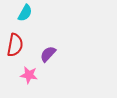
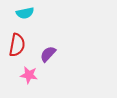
cyan semicircle: rotated 48 degrees clockwise
red semicircle: moved 2 px right
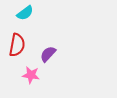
cyan semicircle: rotated 24 degrees counterclockwise
pink star: moved 2 px right
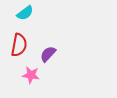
red semicircle: moved 2 px right
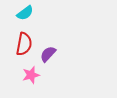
red semicircle: moved 5 px right, 1 px up
pink star: rotated 24 degrees counterclockwise
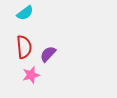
red semicircle: moved 3 px down; rotated 15 degrees counterclockwise
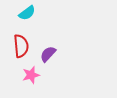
cyan semicircle: moved 2 px right
red semicircle: moved 3 px left, 1 px up
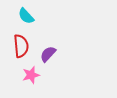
cyan semicircle: moved 1 px left, 3 px down; rotated 84 degrees clockwise
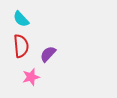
cyan semicircle: moved 5 px left, 3 px down
pink star: moved 2 px down
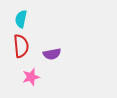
cyan semicircle: rotated 54 degrees clockwise
purple semicircle: moved 4 px right; rotated 144 degrees counterclockwise
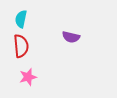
purple semicircle: moved 19 px right, 17 px up; rotated 24 degrees clockwise
pink star: moved 3 px left
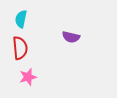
red semicircle: moved 1 px left, 2 px down
